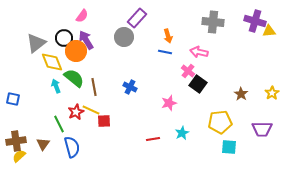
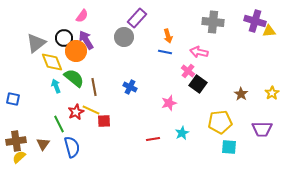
yellow semicircle: moved 1 px down
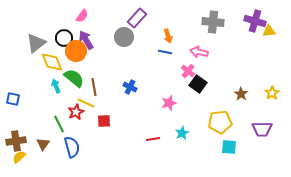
yellow line: moved 5 px left, 7 px up
